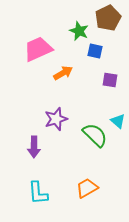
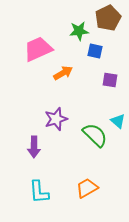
green star: rotated 30 degrees counterclockwise
cyan L-shape: moved 1 px right, 1 px up
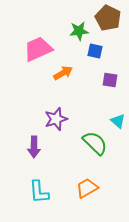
brown pentagon: rotated 20 degrees counterclockwise
green semicircle: moved 8 px down
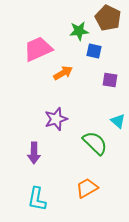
blue square: moved 1 px left
purple arrow: moved 6 px down
cyan L-shape: moved 2 px left, 7 px down; rotated 15 degrees clockwise
